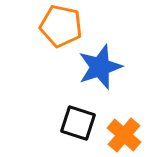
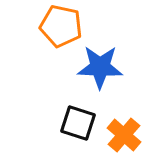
blue star: rotated 21 degrees clockwise
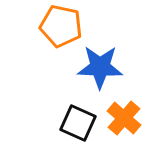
black square: rotated 6 degrees clockwise
orange cross: moved 17 px up
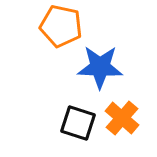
orange cross: moved 2 px left
black square: rotated 6 degrees counterclockwise
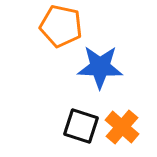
orange cross: moved 9 px down
black square: moved 3 px right, 3 px down
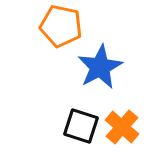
blue star: rotated 30 degrees counterclockwise
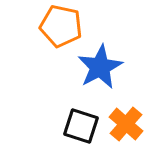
orange cross: moved 4 px right, 3 px up
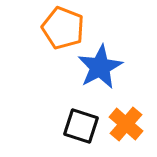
orange pentagon: moved 2 px right, 2 px down; rotated 9 degrees clockwise
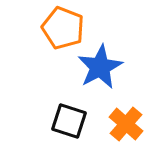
black square: moved 12 px left, 5 px up
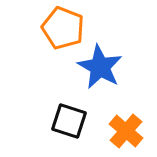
blue star: rotated 15 degrees counterclockwise
orange cross: moved 7 px down
